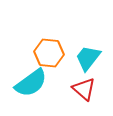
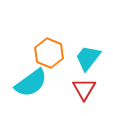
orange hexagon: rotated 16 degrees clockwise
red triangle: rotated 20 degrees clockwise
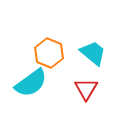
cyan trapezoid: moved 5 px right, 5 px up; rotated 92 degrees clockwise
red triangle: moved 2 px right
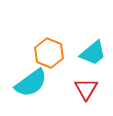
cyan trapezoid: rotated 100 degrees clockwise
